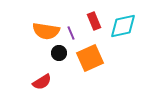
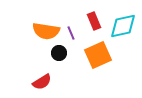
orange square: moved 8 px right, 3 px up
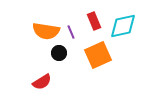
purple line: moved 1 px up
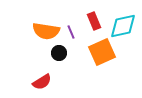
orange square: moved 4 px right, 3 px up
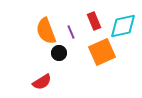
orange semicircle: rotated 60 degrees clockwise
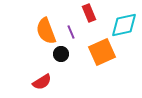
red rectangle: moved 5 px left, 8 px up
cyan diamond: moved 1 px right, 1 px up
black circle: moved 2 px right, 1 px down
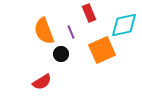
orange semicircle: moved 2 px left
orange square: moved 2 px up
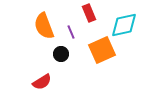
orange semicircle: moved 5 px up
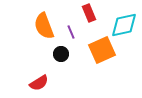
red semicircle: moved 3 px left, 1 px down
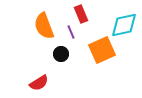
red rectangle: moved 8 px left, 1 px down
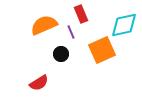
orange semicircle: moved 1 px up; rotated 88 degrees clockwise
